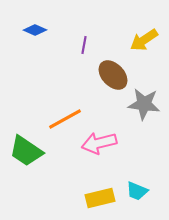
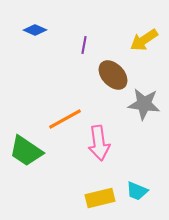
pink arrow: rotated 84 degrees counterclockwise
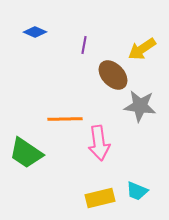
blue diamond: moved 2 px down
yellow arrow: moved 2 px left, 9 px down
gray star: moved 4 px left, 2 px down
orange line: rotated 28 degrees clockwise
green trapezoid: moved 2 px down
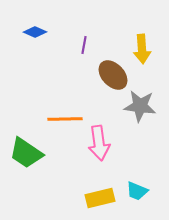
yellow arrow: rotated 60 degrees counterclockwise
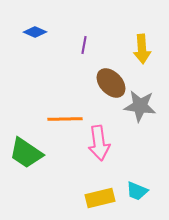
brown ellipse: moved 2 px left, 8 px down
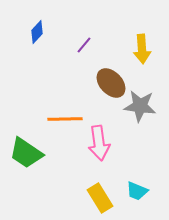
blue diamond: moved 2 px right; rotated 70 degrees counterclockwise
purple line: rotated 30 degrees clockwise
yellow rectangle: rotated 72 degrees clockwise
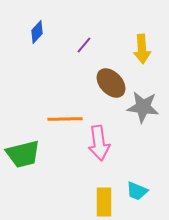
gray star: moved 3 px right, 1 px down
green trapezoid: moved 3 px left, 1 px down; rotated 48 degrees counterclockwise
yellow rectangle: moved 4 px right, 4 px down; rotated 32 degrees clockwise
